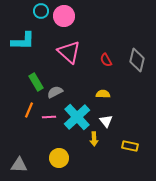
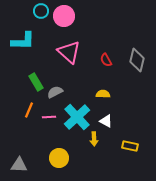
white triangle: rotated 24 degrees counterclockwise
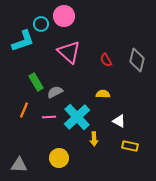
cyan circle: moved 13 px down
cyan L-shape: rotated 20 degrees counterclockwise
orange line: moved 5 px left
white triangle: moved 13 px right
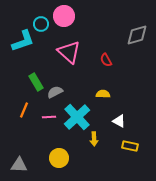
gray diamond: moved 25 px up; rotated 60 degrees clockwise
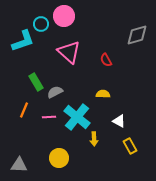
cyan cross: rotated 8 degrees counterclockwise
yellow rectangle: rotated 49 degrees clockwise
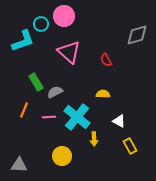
yellow circle: moved 3 px right, 2 px up
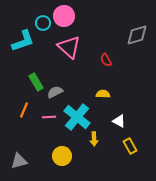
cyan circle: moved 2 px right, 1 px up
pink triangle: moved 5 px up
gray triangle: moved 4 px up; rotated 18 degrees counterclockwise
